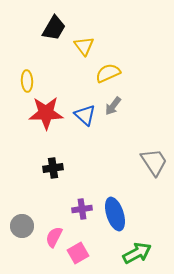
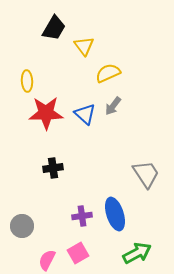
blue triangle: moved 1 px up
gray trapezoid: moved 8 px left, 12 px down
purple cross: moved 7 px down
pink semicircle: moved 7 px left, 23 px down
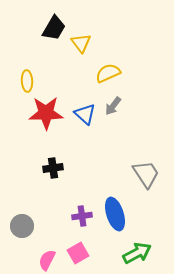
yellow triangle: moved 3 px left, 3 px up
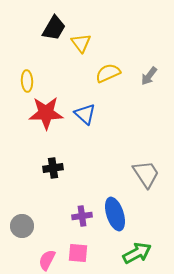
gray arrow: moved 36 px right, 30 px up
pink square: rotated 35 degrees clockwise
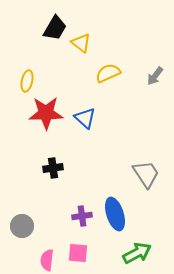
black trapezoid: moved 1 px right
yellow triangle: rotated 15 degrees counterclockwise
gray arrow: moved 6 px right
yellow ellipse: rotated 15 degrees clockwise
blue triangle: moved 4 px down
pink semicircle: rotated 20 degrees counterclockwise
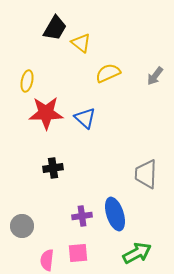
gray trapezoid: rotated 144 degrees counterclockwise
pink square: rotated 10 degrees counterclockwise
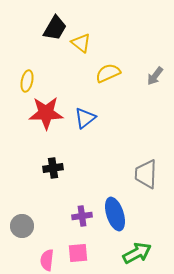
blue triangle: rotated 40 degrees clockwise
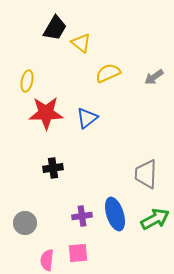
gray arrow: moved 1 px left, 1 px down; rotated 18 degrees clockwise
blue triangle: moved 2 px right
gray circle: moved 3 px right, 3 px up
green arrow: moved 18 px right, 34 px up
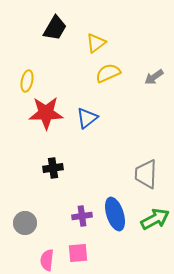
yellow triangle: moved 15 px right; rotated 45 degrees clockwise
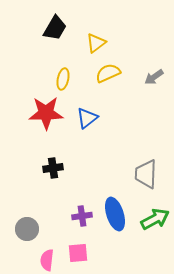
yellow ellipse: moved 36 px right, 2 px up
gray circle: moved 2 px right, 6 px down
